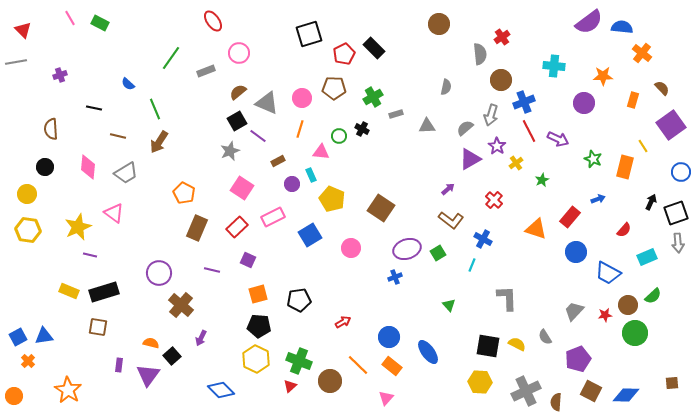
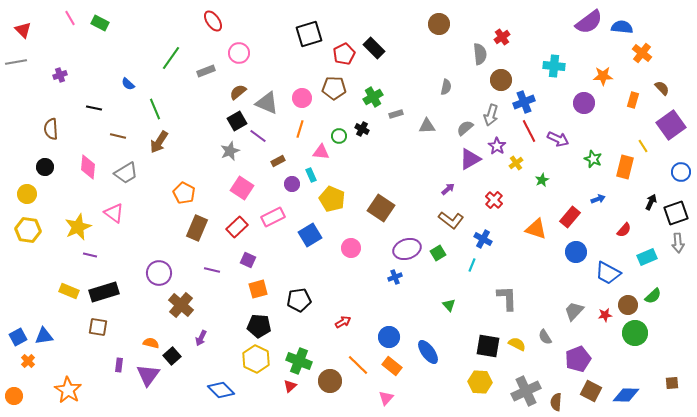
orange square at (258, 294): moved 5 px up
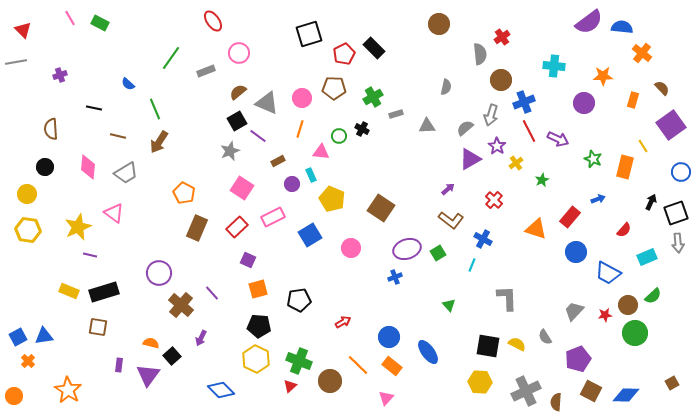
purple line at (212, 270): moved 23 px down; rotated 35 degrees clockwise
brown square at (672, 383): rotated 24 degrees counterclockwise
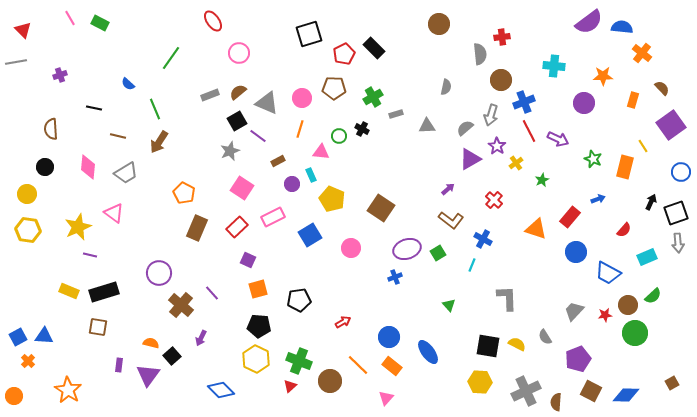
red cross at (502, 37): rotated 28 degrees clockwise
gray rectangle at (206, 71): moved 4 px right, 24 px down
blue triangle at (44, 336): rotated 12 degrees clockwise
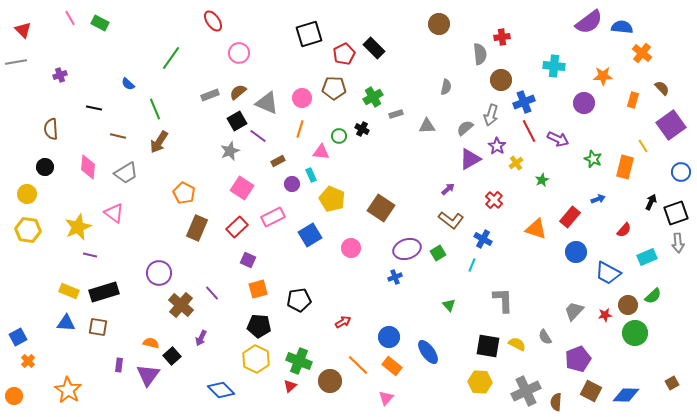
gray L-shape at (507, 298): moved 4 px left, 2 px down
blue triangle at (44, 336): moved 22 px right, 13 px up
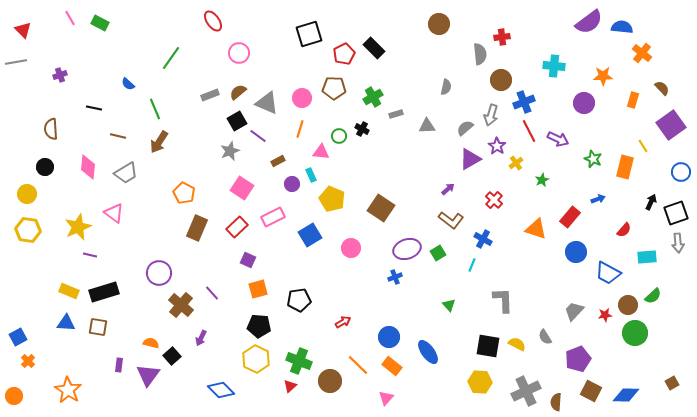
cyan rectangle at (647, 257): rotated 18 degrees clockwise
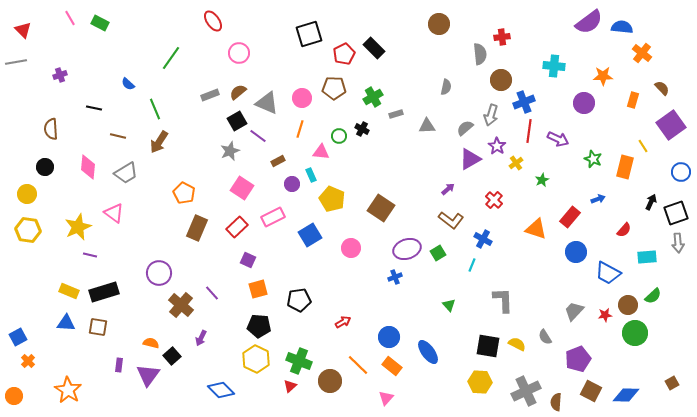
red line at (529, 131): rotated 35 degrees clockwise
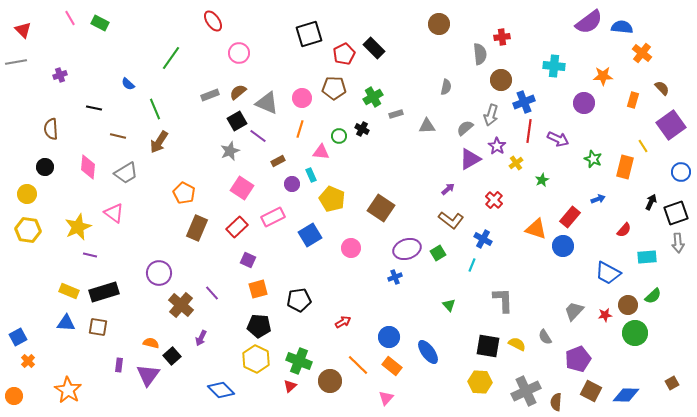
blue circle at (576, 252): moved 13 px left, 6 px up
